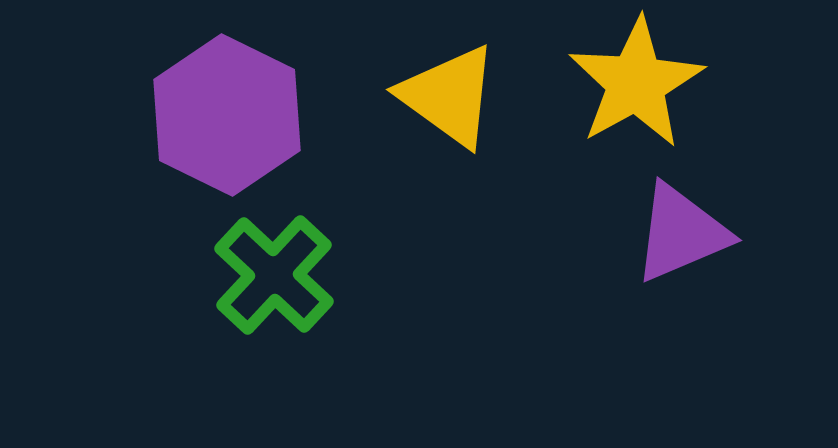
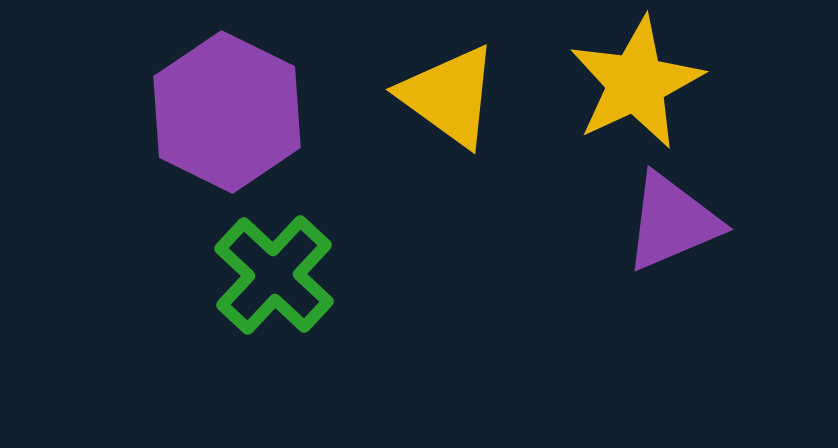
yellow star: rotated 4 degrees clockwise
purple hexagon: moved 3 px up
purple triangle: moved 9 px left, 11 px up
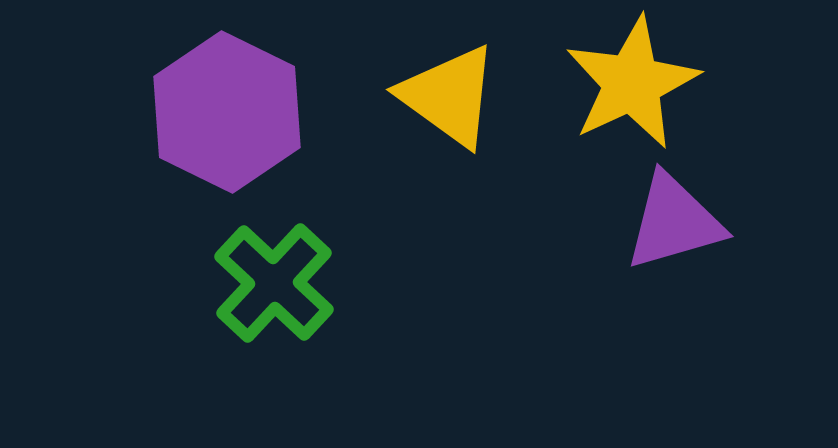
yellow star: moved 4 px left
purple triangle: moved 2 px right; rotated 7 degrees clockwise
green cross: moved 8 px down
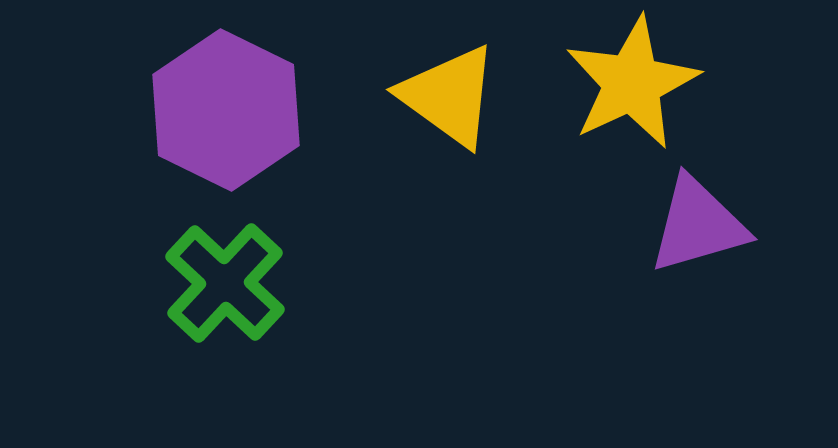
purple hexagon: moved 1 px left, 2 px up
purple triangle: moved 24 px right, 3 px down
green cross: moved 49 px left
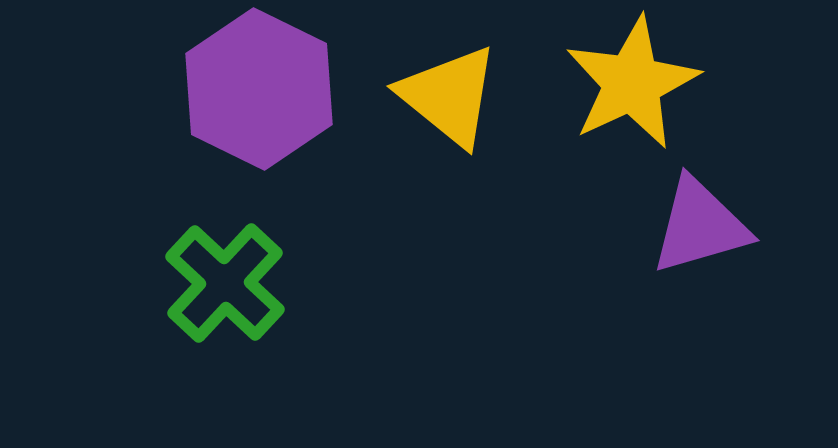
yellow triangle: rotated 3 degrees clockwise
purple hexagon: moved 33 px right, 21 px up
purple triangle: moved 2 px right, 1 px down
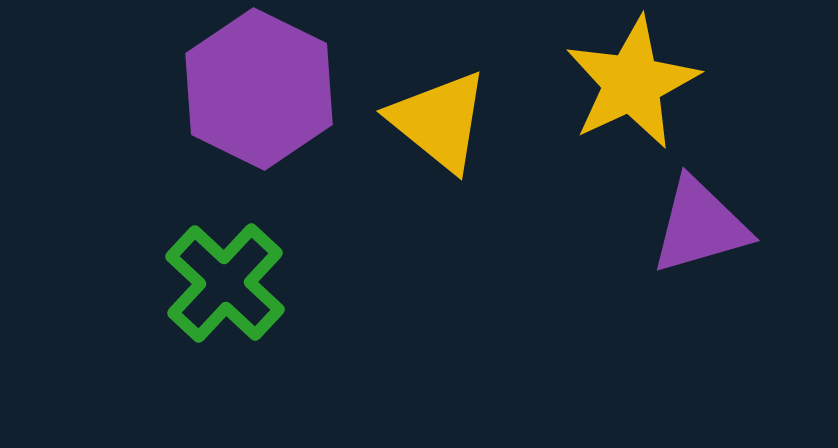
yellow triangle: moved 10 px left, 25 px down
